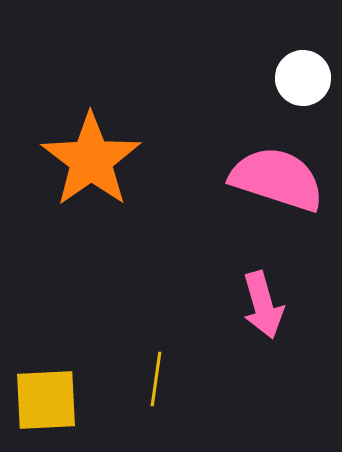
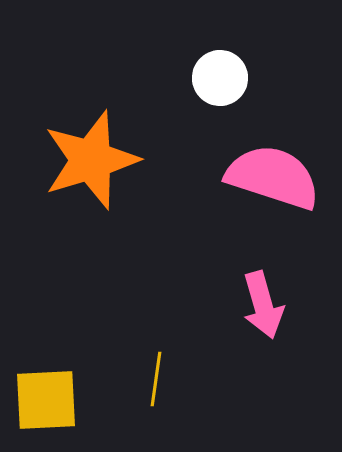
white circle: moved 83 px left
orange star: rotated 18 degrees clockwise
pink semicircle: moved 4 px left, 2 px up
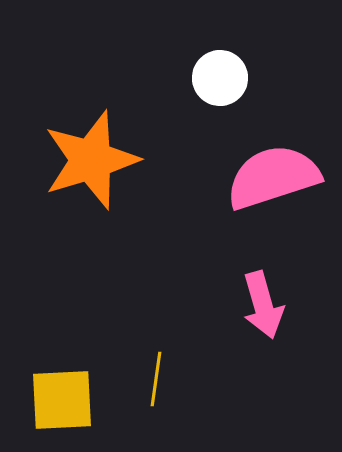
pink semicircle: rotated 36 degrees counterclockwise
yellow square: moved 16 px right
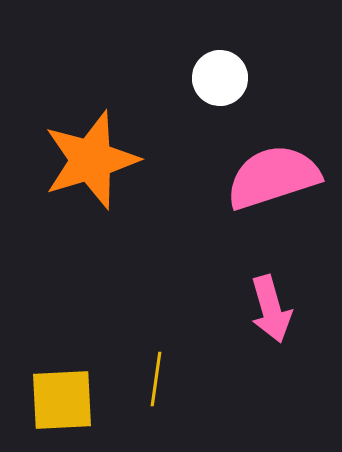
pink arrow: moved 8 px right, 4 px down
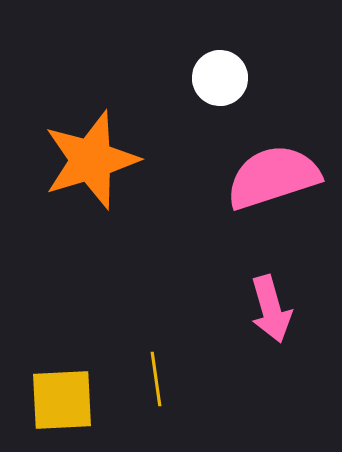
yellow line: rotated 16 degrees counterclockwise
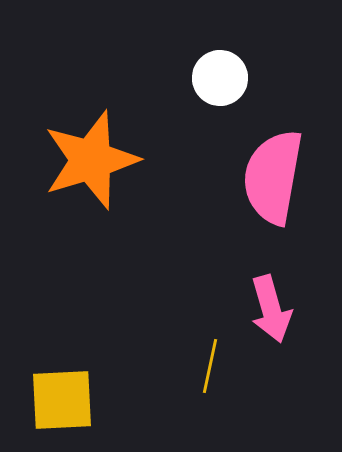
pink semicircle: rotated 62 degrees counterclockwise
yellow line: moved 54 px right, 13 px up; rotated 20 degrees clockwise
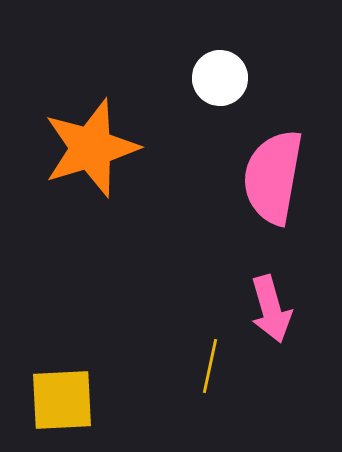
orange star: moved 12 px up
